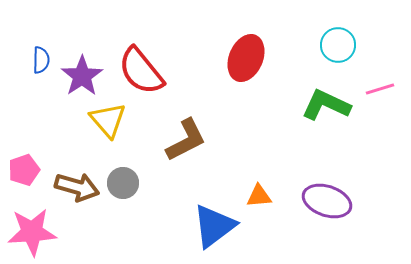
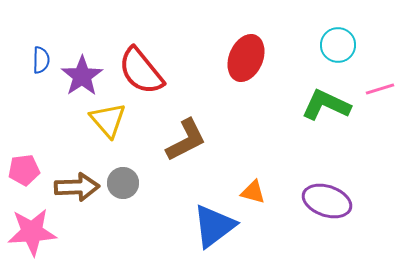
pink pentagon: rotated 12 degrees clockwise
brown arrow: rotated 18 degrees counterclockwise
orange triangle: moved 6 px left, 4 px up; rotated 20 degrees clockwise
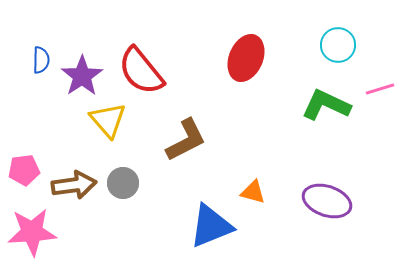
brown arrow: moved 3 px left, 2 px up; rotated 6 degrees counterclockwise
blue triangle: moved 3 px left; rotated 15 degrees clockwise
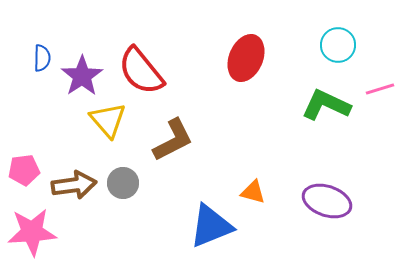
blue semicircle: moved 1 px right, 2 px up
brown L-shape: moved 13 px left
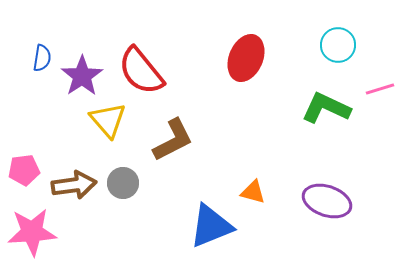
blue semicircle: rotated 8 degrees clockwise
green L-shape: moved 3 px down
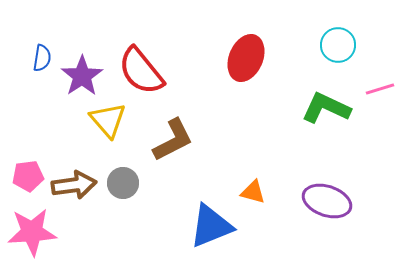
pink pentagon: moved 4 px right, 6 px down
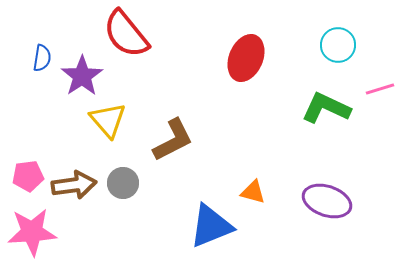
red semicircle: moved 15 px left, 37 px up
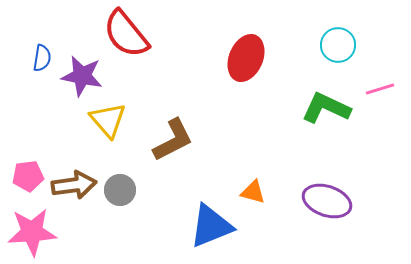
purple star: rotated 27 degrees counterclockwise
gray circle: moved 3 px left, 7 px down
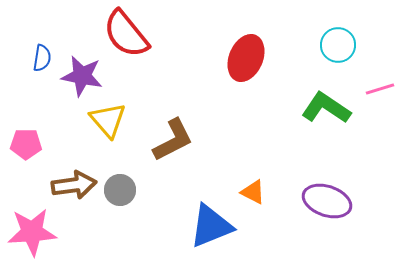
green L-shape: rotated 9 degrees clockwise
pink pentagon: moved 2 px left, 32 px up; rotated 8 degrees clockwise
orange triangle: rotated 12 degrees clockwise
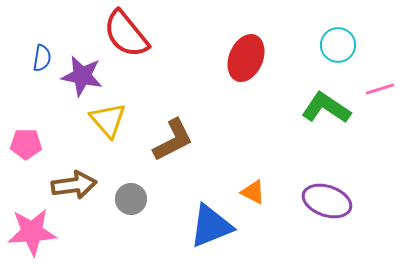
gray circle: moved 11 px right, 9 px down
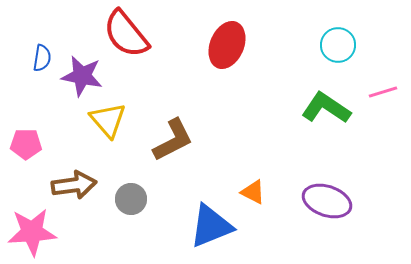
red ellipse: moved 19 px left, 13 px up
pink line: moved 3 px right, 3 px down
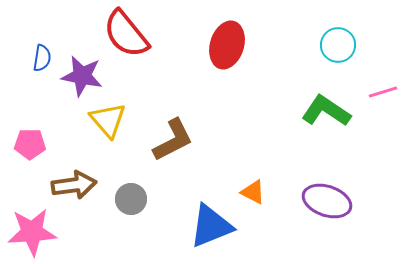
red ellipse: rotated 6 degrees counterclockwise
green L-shape: moved 3 px down
pink pentagon: moved 4 px right
